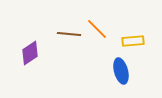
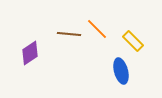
yellow rectangle: rotated 50 degrees clockwise
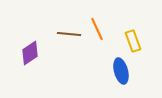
orange line: rotated 20 degrees clockwise
yellow rectangle: rotated 25 degrees clockwise
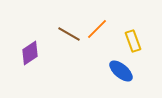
orange line: rotated 70 degrees clockwise
brown line: rotated 25 degrees clockwise
blue ellipse: rotated 35 degrees counterclockwise
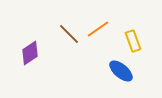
orange line: moved 1 px right; rotated 10 degrees clockwise
brown line: rotated 15 degrees clockwise
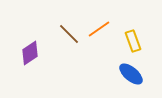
orange line: moved 1 px right
blue ellipse: moved 10 px right, 3 px down
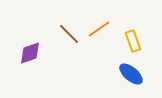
purple diamond: rotated 15 degrees clockwise
